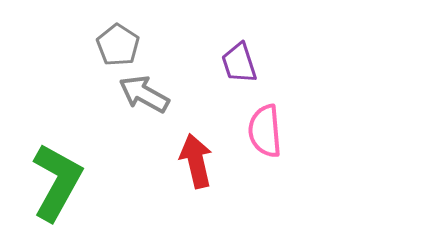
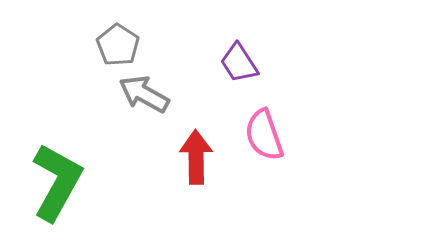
purple trapezoid: rotated 15 degrees counterclockwise
pink semicircle: moved 1 px left, 4 px down; rotated 14 degrees counterclockwise
red arrow: moved 4 px up; rotated 12 degrees clockwise
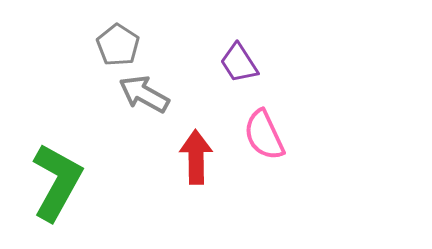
pink semicircle: rotated 6 degrees counterclockwise
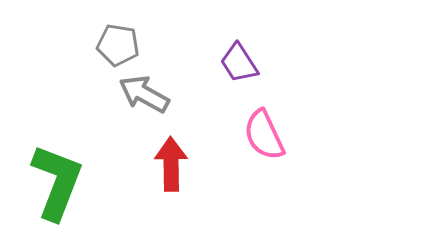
gray pentagon: rotated 24 degrees counterclockwise
red arrow: moved 25 px left, 7 px down
green L-shape: rotated 8 degrees counterclockwise
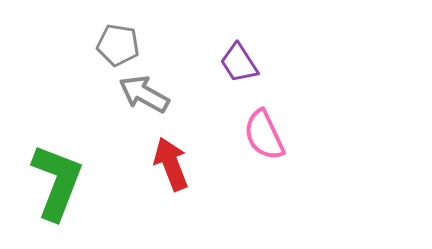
red arrow: rotated 20 degrees counterclockwise
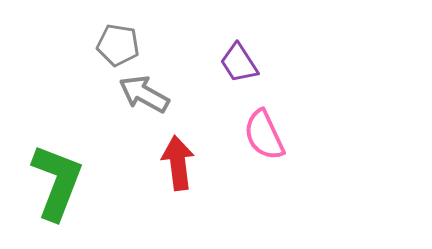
red arrow: moved 7 px right, 1 px up; rotated 14 degrees clockwise
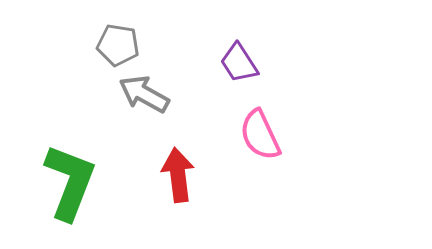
pink semicircle: moved 4 px left
red arrow: moved 12 px down
green L-shape: moved 13 px right
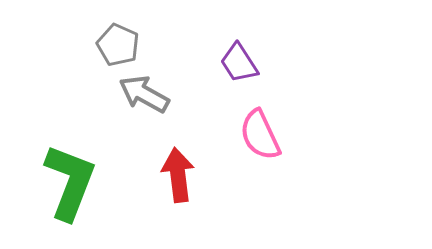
gray pentagon: rotated 15 degrees clockwise
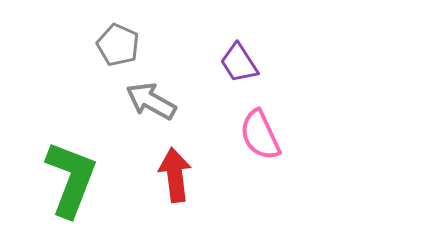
gray arrow: moved 7 px right, 7 px down
red arrow: moved 3 px left
green L-shape: moved 1 px right, 3 px up
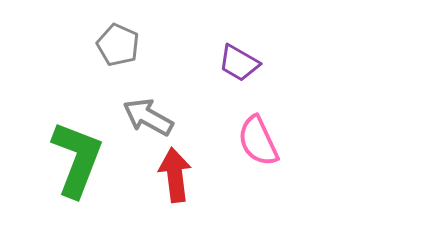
purple trapezoid: rotated 27 degrees counterclockwise
gray arrow: moved 3 px left, 16 px down
pink semicircle: moved 2 px left, 6 px down
green L-shape: moved 6 px right, 20 px up
